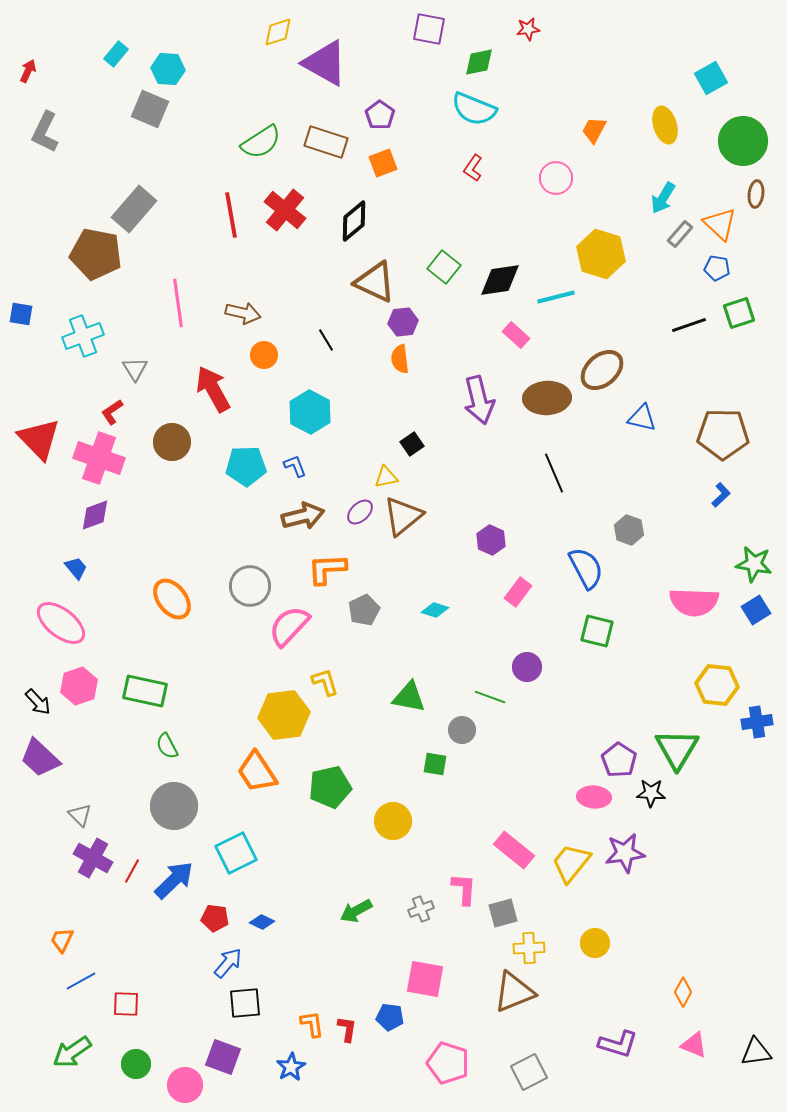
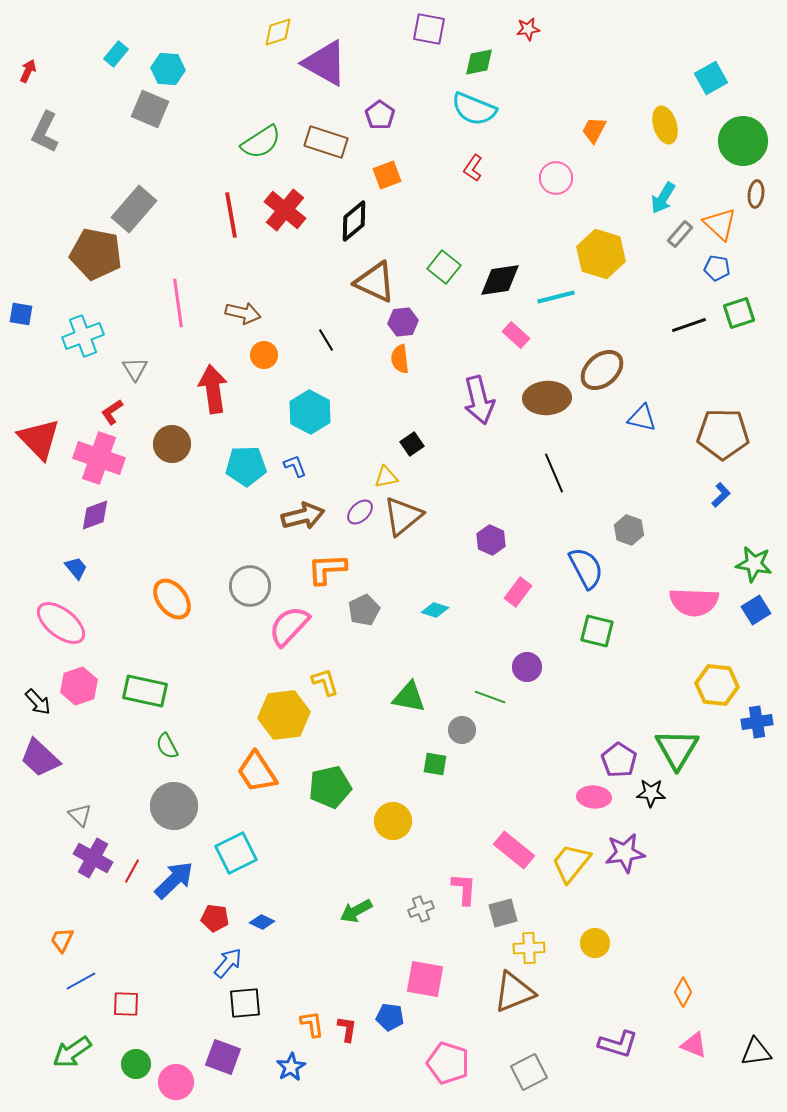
orange square at (383, 163): moved 4 px right, 12 px down
red arrow at (213, 389): rotated 21 degrees clockwise
brown circle at (172, 442): moved 2 px down
pink circle at (185, 1085): moved 9 px left, 3 px up
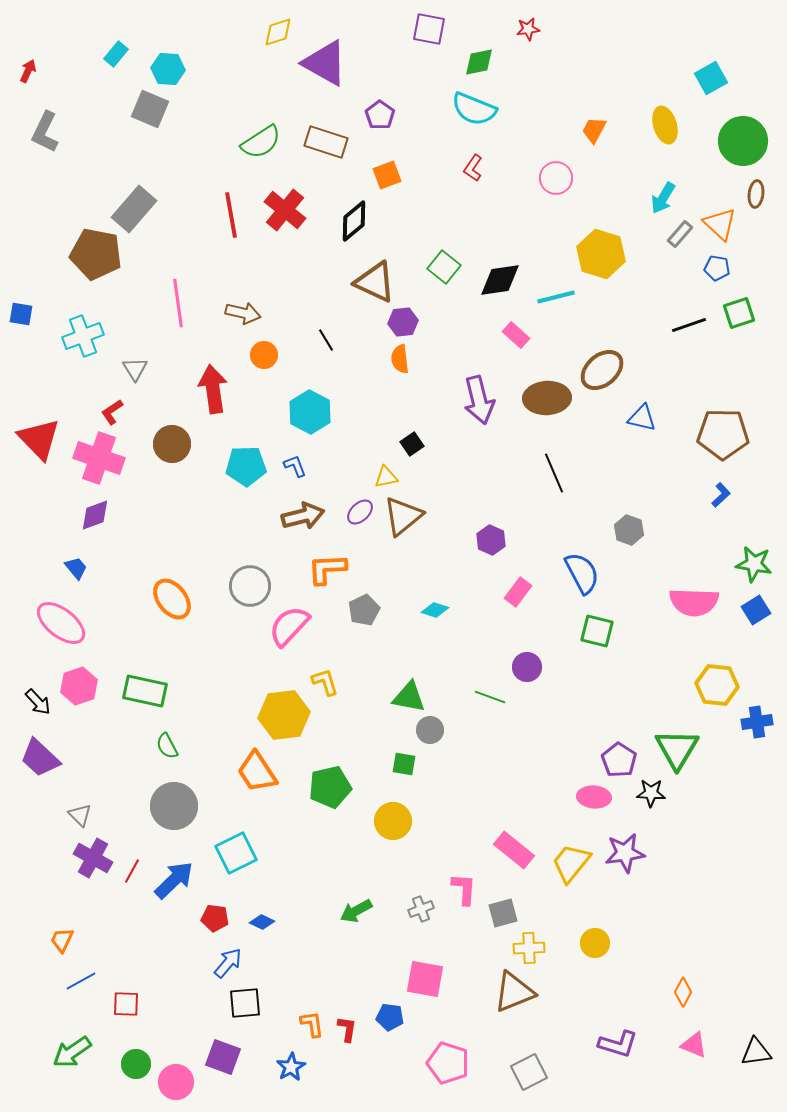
blue semicircle at (586, 568): moved 4 px left, 5 px down
gray circle at (462, 730): moved 32 px left
green square at (435, 764): moved 31 px left
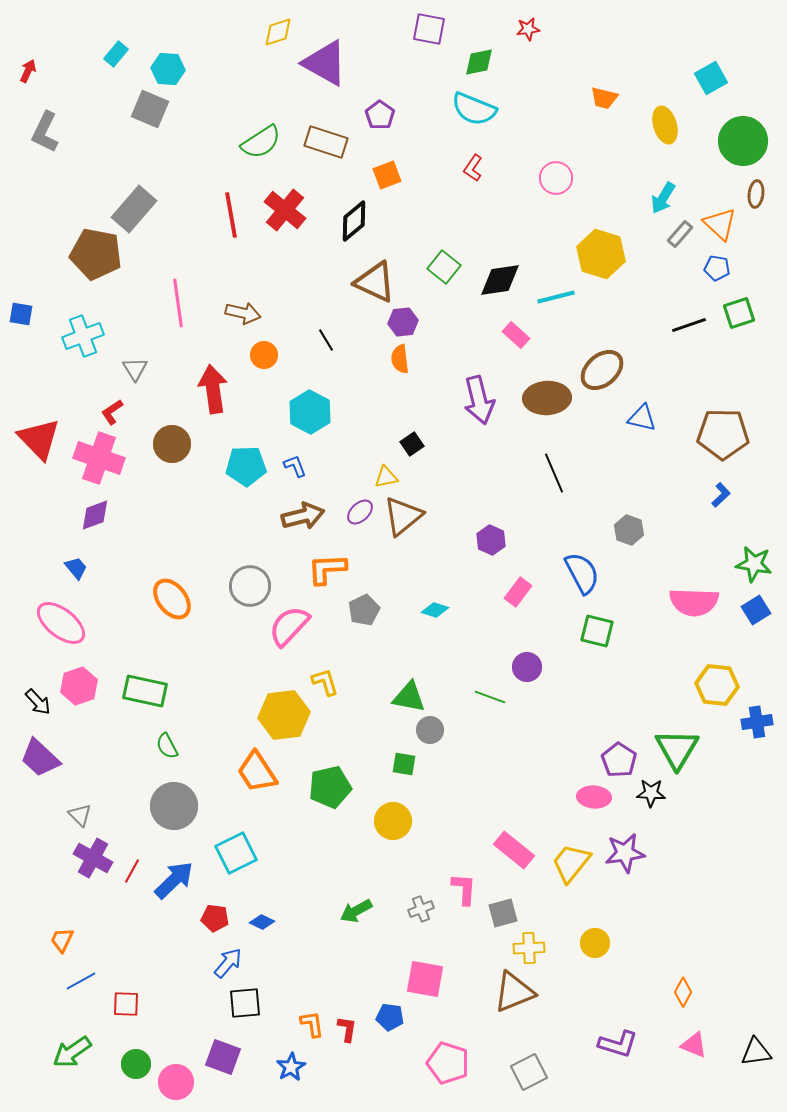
orange trapezoid at (594, 130): moved 10 px right, 32 px up; rotated 104 degrees counterclockwise
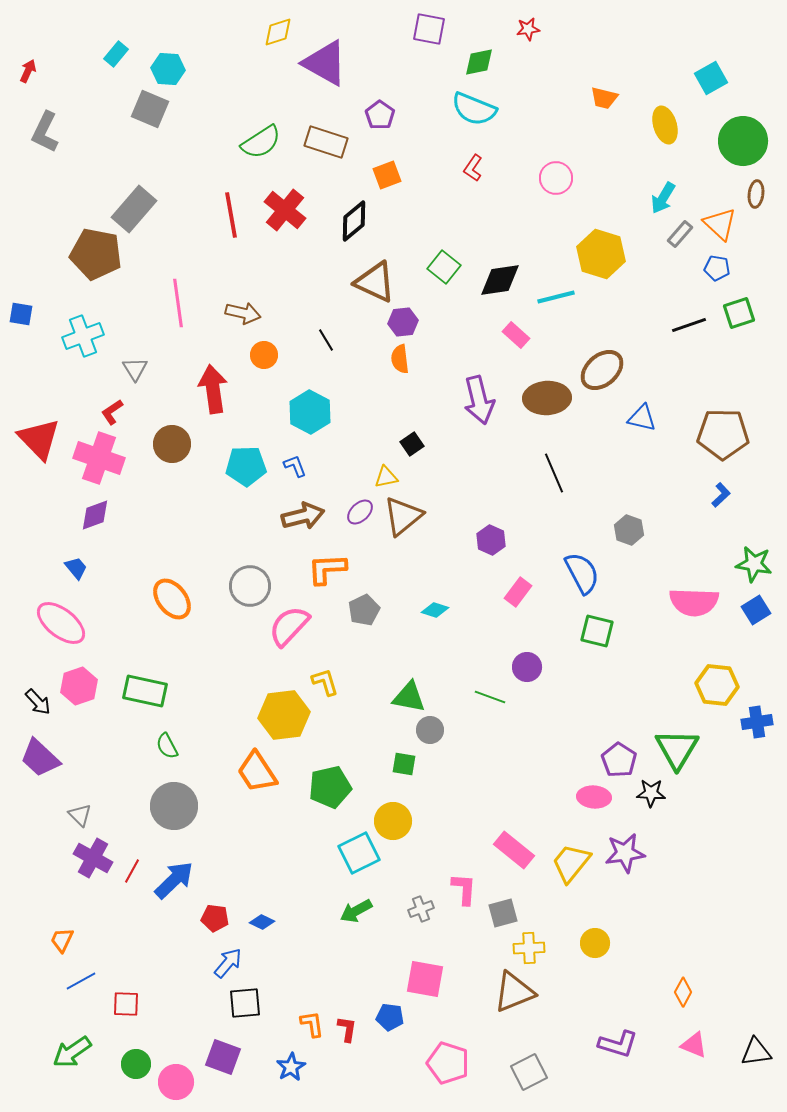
cyan square at (236, 853): moved 123 px right
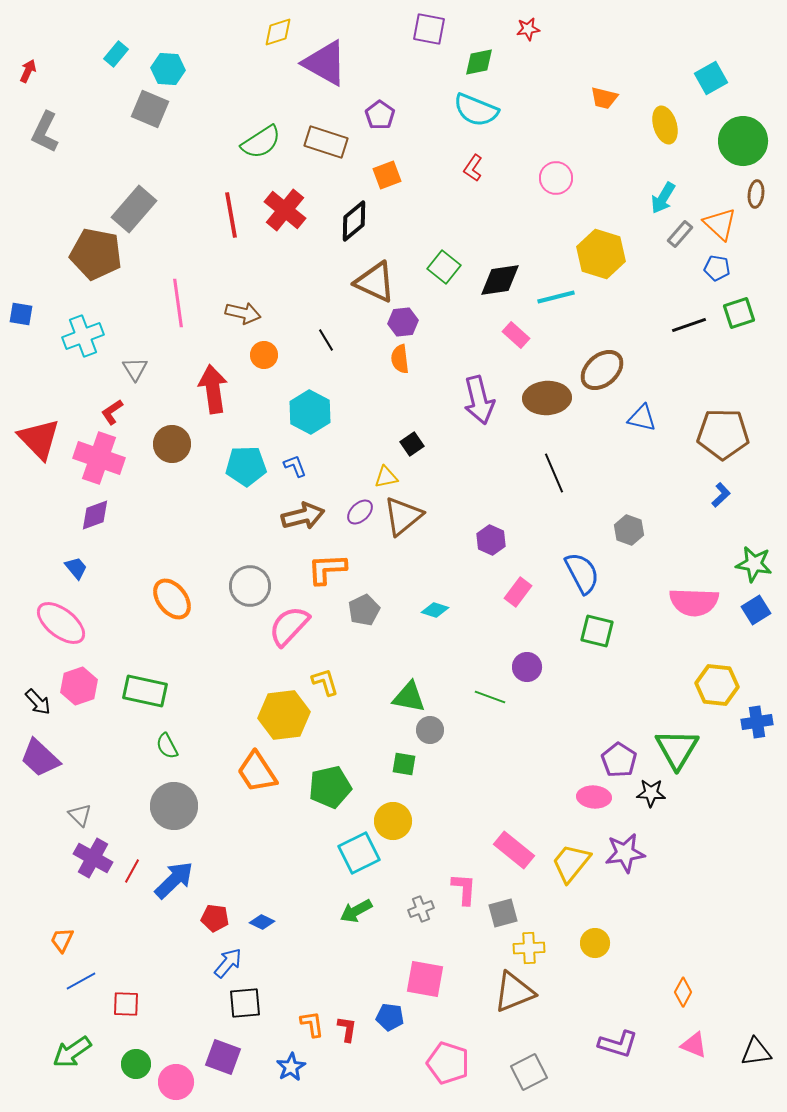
cyan semicircle at (474, 109): moved 2 px right, 1 px down
